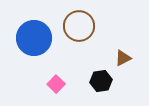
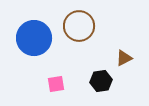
brown triangle: moved 1 px right
pink square: rotated 36 degrees clockwise
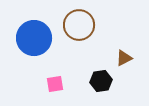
brown circle: moved 1 px up
pink square: moved 1 px left
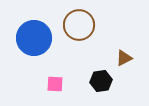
pink square: rotated 12 degrees clockwise
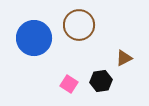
pink square: moved 14 px right; rotated 30 degrees clockwise
